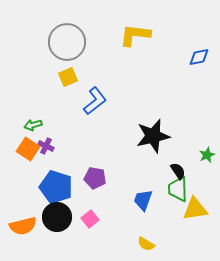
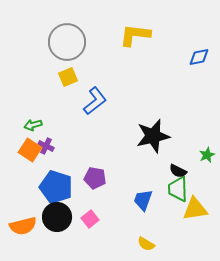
orange square: moved 2 px right, 1 px down
black semicircle: rotated 150 degrees clockwise
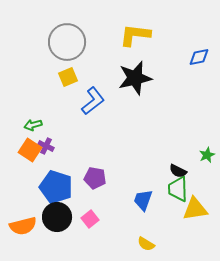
blue L-shape: moved 2 px left
black star: moved 18 px left, 58 px up
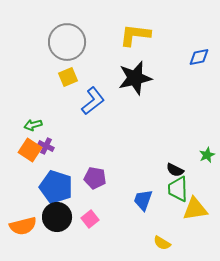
black semicircle: moved 3 px left, 1 px up
yellow semicircle: moved 16 px right, 1 px up
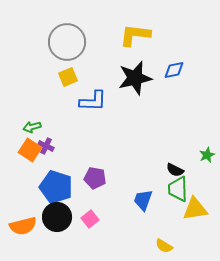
blue diamond: moved 25 px left, 13 px down
blue L-shape: rotated 40 degrees clockwise
green arrow: moved 1 px left, 2 px down
yellow semicircle: moved 2 px right, 3 px down
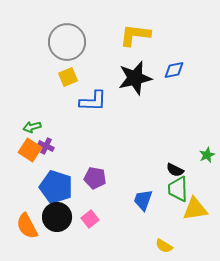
orange semicircle: moved 4 px right; rotated 76 degrees clockwise
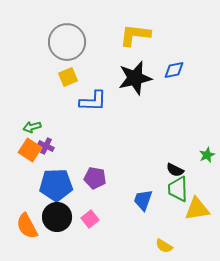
blue pentagon: moved 2 px up; rotated 20 degrees counterclockwise
yellow triangle: moved 2 px right
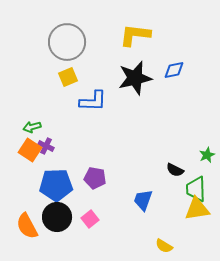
green trapezoid: moved 18 px right
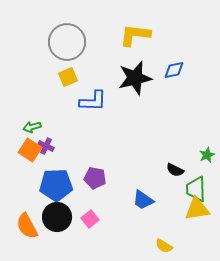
blue trapezoid: rotated 75 degrees counterclockwise
